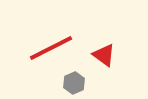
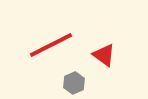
red line: moved 3 px up
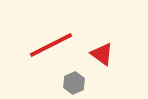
red triangle: moved 2 px left, 1 px up
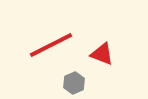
red triangle: rotated 15 degrees counterclockwise
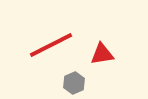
red triangle: rotated 30 degrees counterclockwise
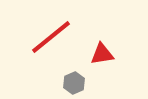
red line: moved 8 px up; rotated 12 degrees counterclockwise
